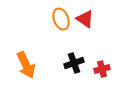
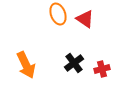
orange ellipse: moved 3 px left, 5 px up
black cross: rotated 18 degrees counterclockwise
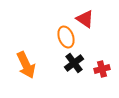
orange ellipse: moved 8 px right, 23 px down
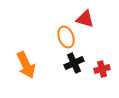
red triangle: rotated 18 degrees counterclockwise
black cross: rotated 12 degrees clockwise
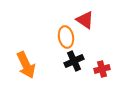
red triangle: moved 1 px down; rotated 18 degrees clockwise
orange ellipse: rotated 10 degrees clockwise
black cross: moved 2 px up
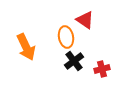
black cross: rotated 12 degrees counterclockwise
orange arrow: moved 18 px up
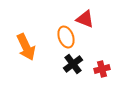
red triangle: moved 1 px up; rotated 12 degrees counterclockwise
orange ellipse: rotated 10 degrees counterclockwise
black cross: moved 1 px left, 3 px down
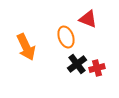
red triangle: moved 3 px right
black cross: moved 4 px right
red cross: moved 5 px left, 1 px up
